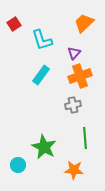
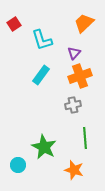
orange star: rotated 12 degrees clockwise
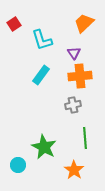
purple triangle: rotated 16 degrees counterclockwise
orange cross: rotated 15 degrees clockwise
orange star: rotated 18 degrees clockwise
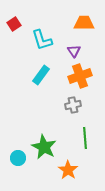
orange trapezoid: rotated 45 degrees clockwise
purple triangle: moved 2 px up
orange cross: rotated 15 degrees counterclockwise
cyan circle: moved 7 px up
orange star: moved 6 px left
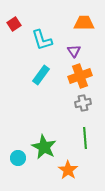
gray cross: moved 10 px right, 2 px up
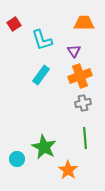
cyan circle: moved 1 px left, 1 px down
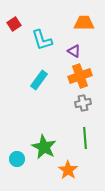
purple triangle: rotated 24 degrees counterclockwise
cyan rectangle: moved 2 px left, 5 px down
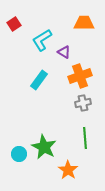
cyan L-shape: rotated 75 degrees clockwise
purple triangle: moved 10 px left, 1 px down
cyan circle: moved 2 px right, 5 px up
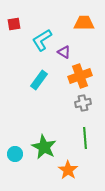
red square: rotated 24 degrees clockwise
cyan circle: moved 4 px left
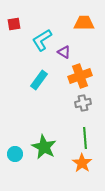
orange star: moved 14 px right, 7 px up
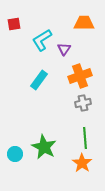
purple triangle: moved 3 px up; rotated 32 degrees clockwise
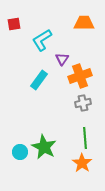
purple triangle: moved 2 px left, 10 px down
cyan circle: moved 5 px right, 2 px up
